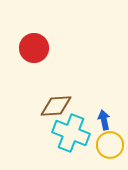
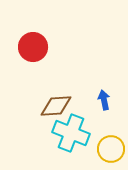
red circle: moved 1 px left, 1 px up
blue arrow: moved 20 px up
yellow circle: moved 1 px right, 4 px down
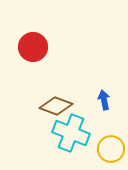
brown diamond: rotated 24 degrees clockwise
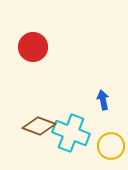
blue arrow: moved 1 px left
brown diamond: moved 17 px left, 20 px down
yellow circle: moved 3 px up
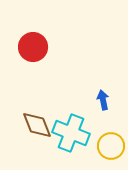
brown diamond: moved 2 px left, 1 px up; rotated 48 degrees clockwise
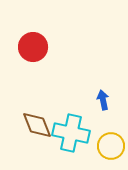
cyan cross: rotated 9 degrees counterclockwise
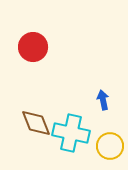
brown diamond: moved 1 px left, 2 px up
yellow circle: moved 1 px left
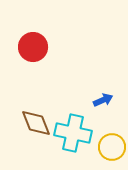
blue arrow: rotated 78 degrees clockwise
cyan cross: moved 2 px right
yellow circle: moved 2 px right, 1 px down
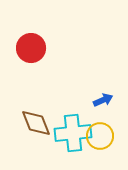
red circle: moved 2 px left, 1 px down
cyan cross: rotated 18 degrees counterclockwise
yellow circle: moved 12 px left, 11 px up
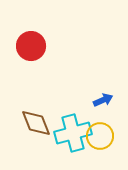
red circle: moved 2 px up
cyan cross: rotated 9 degrees counterclockwise
